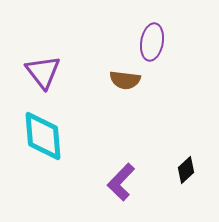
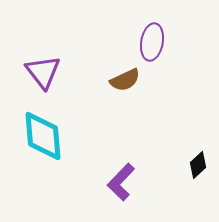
brown semicircle: rotated 32 degrees counterclockwise
black diamond: moved 12 px right, 5 px up
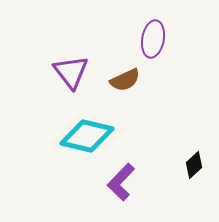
purple ellipse: moved 1 px right, 3 px up
purple triangle: moved 28 px right
cyan diamond: moved 44 px right; rotated 72 degrees counterclockwise
black diamond: moved 4 px left
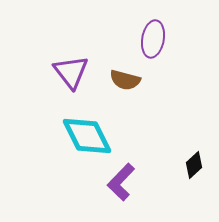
brown semicircle: rotated 40 degrees clockwise
cyan diamond: rotated 50 degrees clockwise
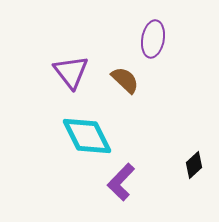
brown semicircle: rotated 152 degrees counterclockwise
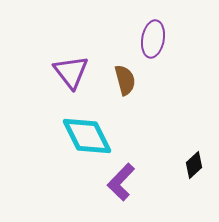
brown semicircle: rotated 32 degrees clockwise
